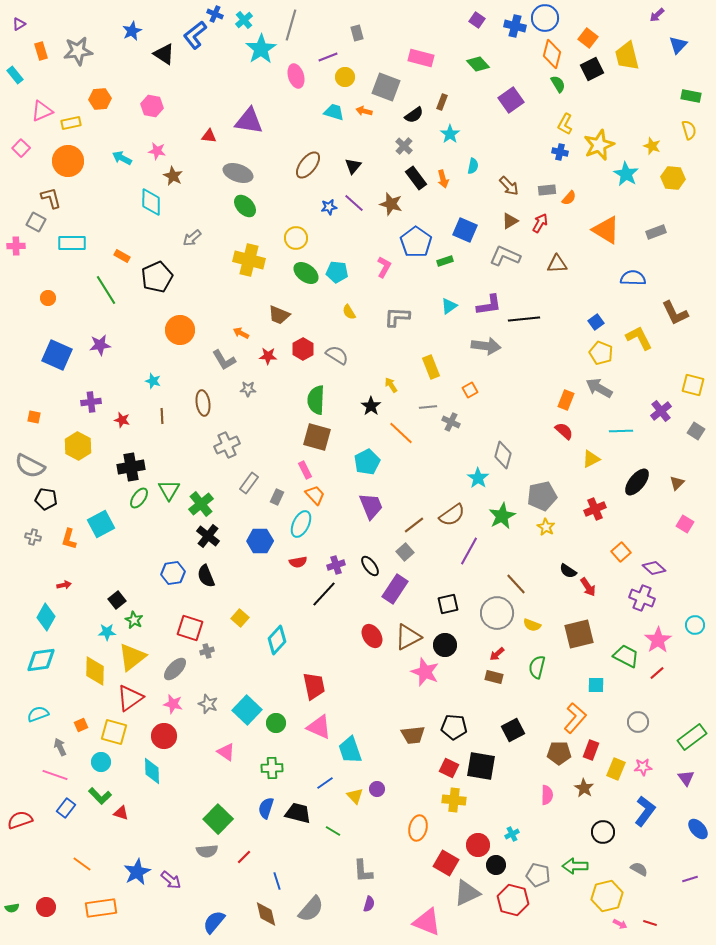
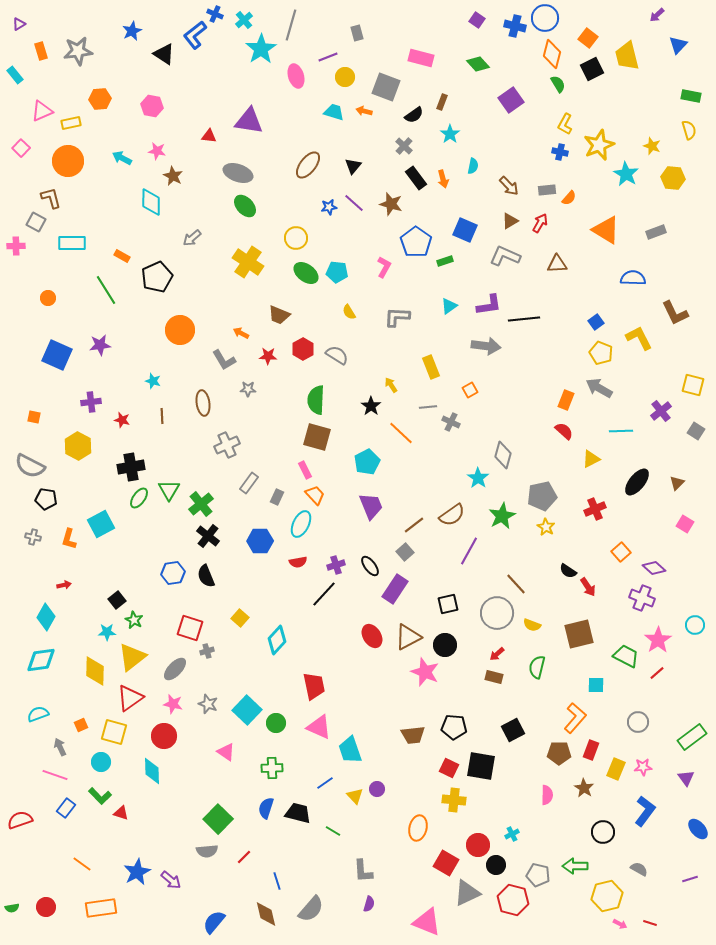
yellow cross at (249, 260): moved 1 px left, 2 px down; rotated 20 degrees clockwise
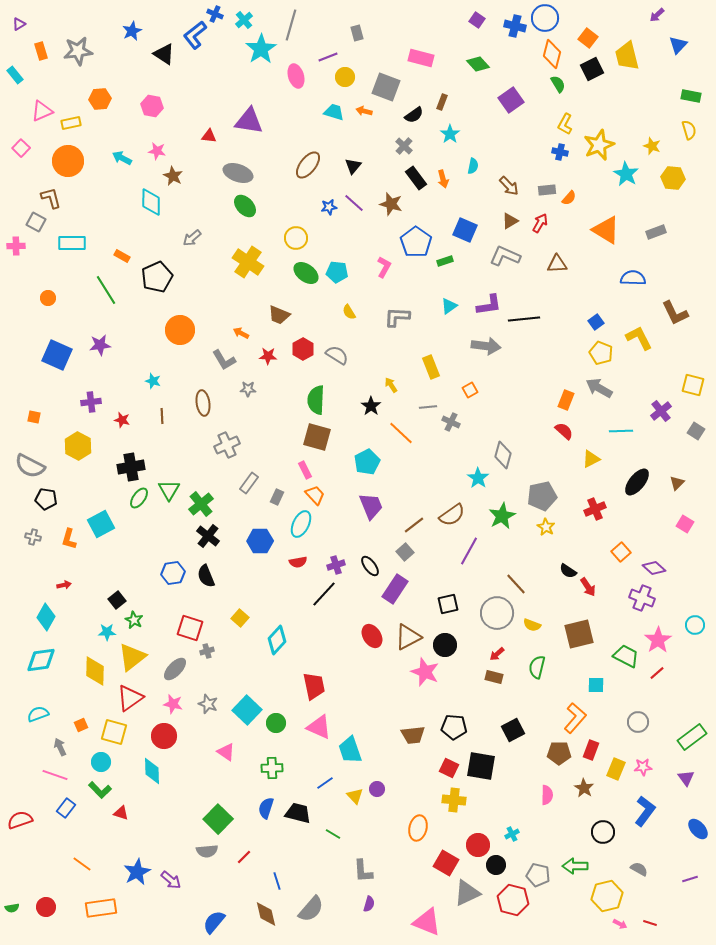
green L-shape at (100, 796): moved 6 px up
green line at (333, 831): moved 3 px down
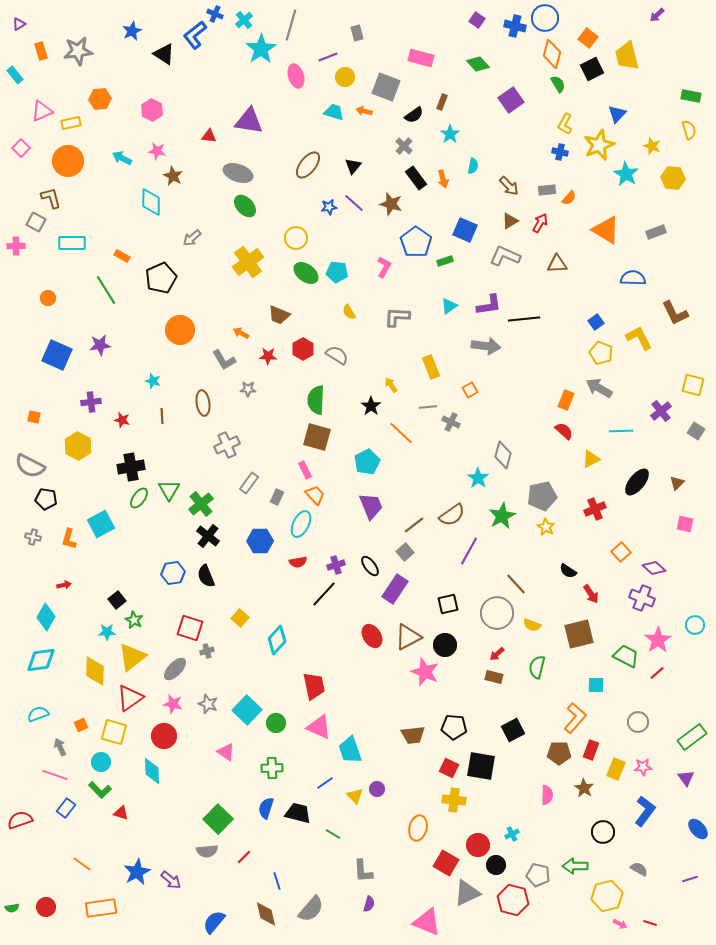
blue triangle at (678, 45): moved 61 px left, 69 px down
pink hexagon at (152, 106): moved 4 px down; rotated 15 degrees clockwise
yellow cross at (248, 262): rotated 20 degrees clockwise
black pentagon at (157, 277): moved 4 px right, 1 px down
pink square at (685, 524): rotated 18 degrees counterclockwise
red arrow at (588, 587): moved 3 px right, 7 px down
